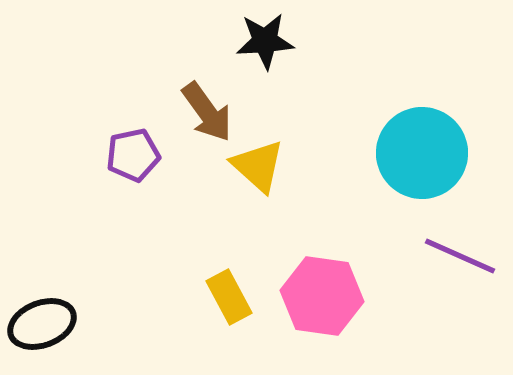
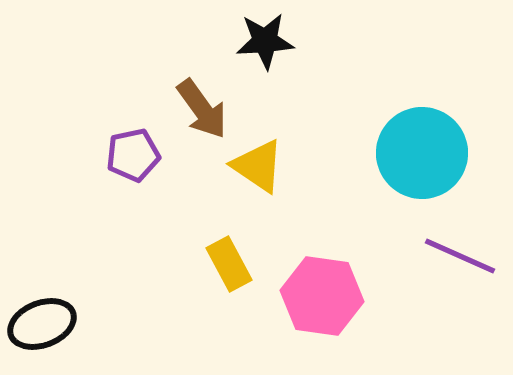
brown arrow: moved 5 px left, 3 px up
yellow triangle: rotated 8 degrees counterclockwise
yellow rectangle: moved 33 px up
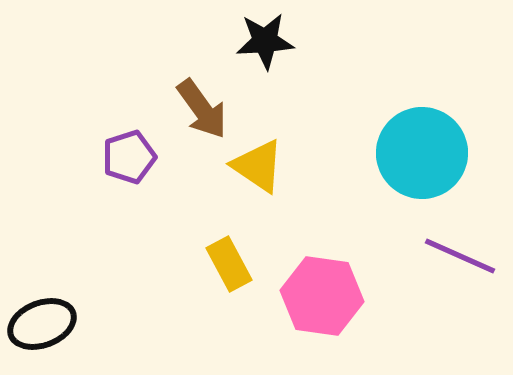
purple pentagon: moved 4 px left, 2 px down; rotated 6 degrees counterclockwise
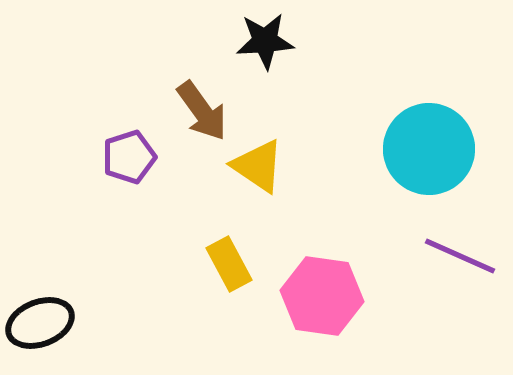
brown arrow: moved 2 px down
cyan circle: moved 7 px right, 4 px up
black ellipse: moved 2 px left, 1 px up
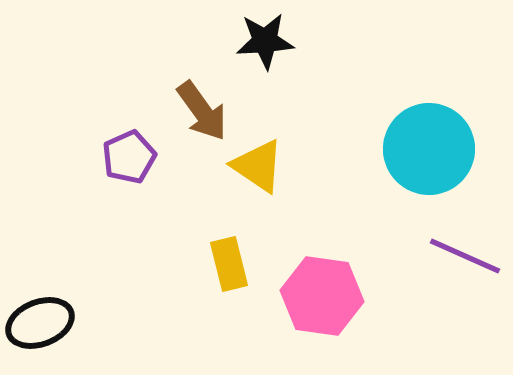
purple pentagon: rotated 6 degrees counterclockwise
purple line: moved 5 px right
yellow rectangle: rotated 14 degrees clockwise
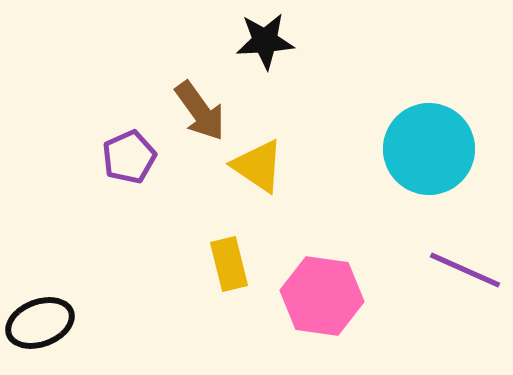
brown arrow: moved 2 px left
purple line: moved 14 px down
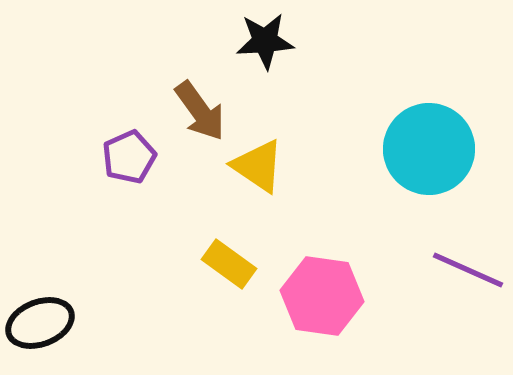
yellow rectangle: rotated 40 degrees counterclockwise
purple line: moved 3 px right
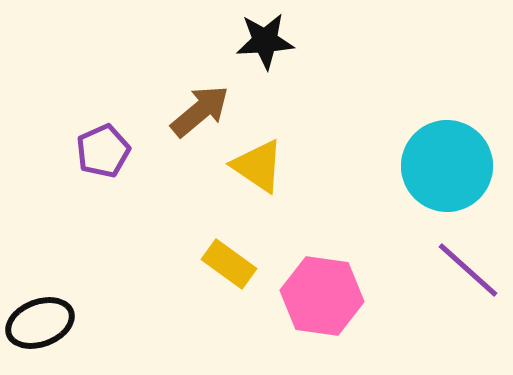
brown arrow: rotated 94 degrees counterclockwise
cyan circle: moved 18 px right, 17 px down
purple pentagon: moved 26 px left, 6 px up
purple line: rotated 18 degrees clockwise
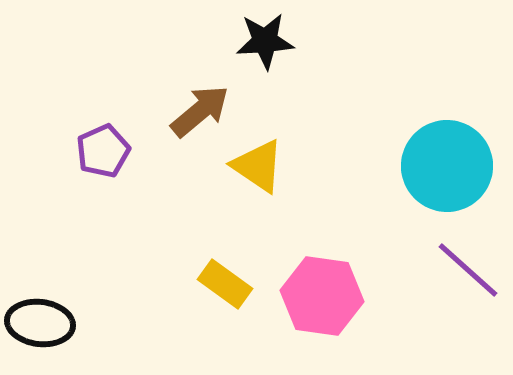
yellow rectangle: moved 4 px left, 20 px down
black ellipse: rotated 28 degrees clockwise
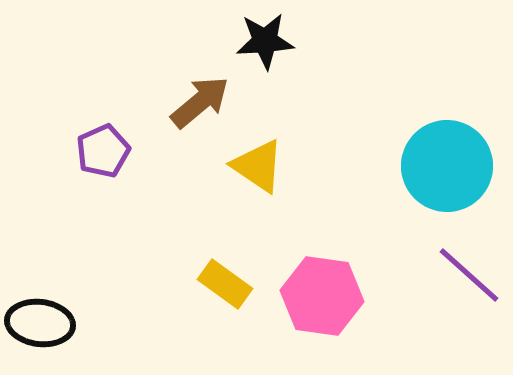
brown arrow: moved 9 px up
purple line: moved 1 px right, 5 px down
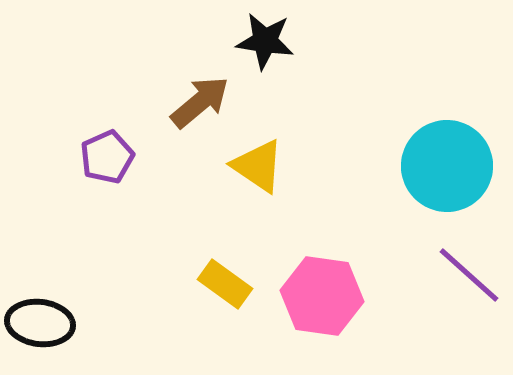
black star: rotated 12 degrees clockwise
purple pentagon: moved 4 px right, 6 px down
